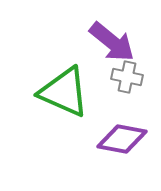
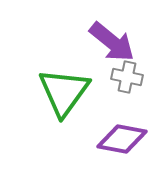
green triangle: rotated 42 degrees clockwise
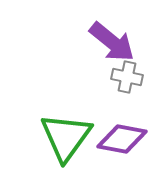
green triangle: moved 2 px right, 45 px down
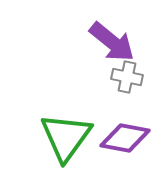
purple diamond: moved 3 px right, 1 px up
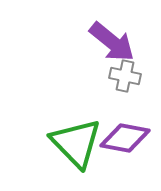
gray cross: moved 2 px left, 1 px up
green triangle: moved 10 px right, 6 px down; rotated 20 degrees counterclockwise
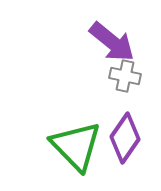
purple diamond: rotated 66 degrees counterclockwise
green triangle: moved 3 px down
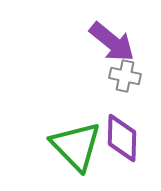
purple diamond: moved 3 px left; rotated 33 degrees counterclockwise
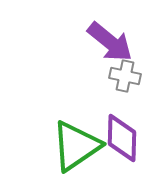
purple arrow: moved 2 px left
green triangle: rotated 40 degrees clockwise
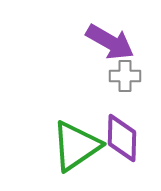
purple arrow: rotated 9 degrees counterclockwise
gray cross: rotated 12 degrees counterclockwise
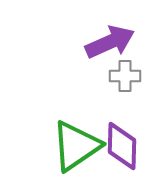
purple arrow: rotated 54 degrees counterclockwise
purple diamond: moved 8 px down
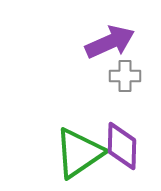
green triangle: moved 3 px right, 7 px down
